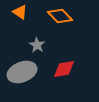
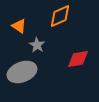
orange triangle: moved 1 px left, 14 px down
orange diamond: rotated 70 degrees counterclockwise
red diamond: moved 14 px right, 10 px up
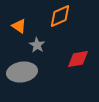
gray ellipse: rotated 12 degrees clockwise
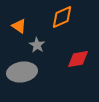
orange diamond: moved 2 px right, 1 px down
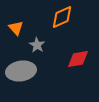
orange triangle: moved 3 px left, 2 px down; rotated 14 degrees clockwise
gray ellipse: moved 1 px left, 1 px up
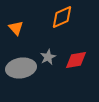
gray star: moved 11 px right, 12 px down; rotated 14 degrees clockwise
red diamond: moved 2 px left, 1 px down
gray ellipse: moved 3 px up
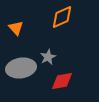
red diamond: moved 14 px left, 21 px down
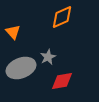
orange triangle: moved 3 px left, 4 px down
gray ellipse: rotated 12 degrees counterclockwise
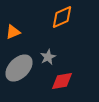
orange triangle: rotated 49 degrees clockwise
gray ellipse: moved 2 px left; rotated 24 degrees counterclockwise
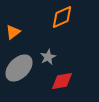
orange triangle: rotated 14 degrees counterclockwise
